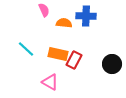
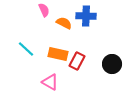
orange semicircle: rotated 21 degrees clockwise
red rectangle: moved 3 px right, 1 px down
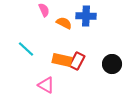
orange rectangle: moved 4 px right, 6 px down
pink triangle: moved 4 px left, 3 px down
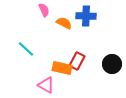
orange rectangle: moved 8 px down
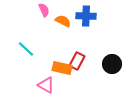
orange semicircle: moved 1 px left, 2 px up
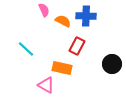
red rectangle: moved 15 px up
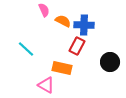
blue cross: moved 2 px left, 9 px down
black circle: moved 2 px left, 2 px up
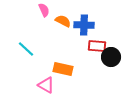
red rectangle: moved 20 px right; rotated 66 degrees clockwise
black circle: moved 1 px right, 5 px up
orange rectangle: moved 1 px right, 1 px down
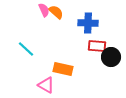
orange semicircle: moved 7 px left, 9 px up; rotated 14 degrees clockwise
blue cross: moved 4 px right, 2 px up
